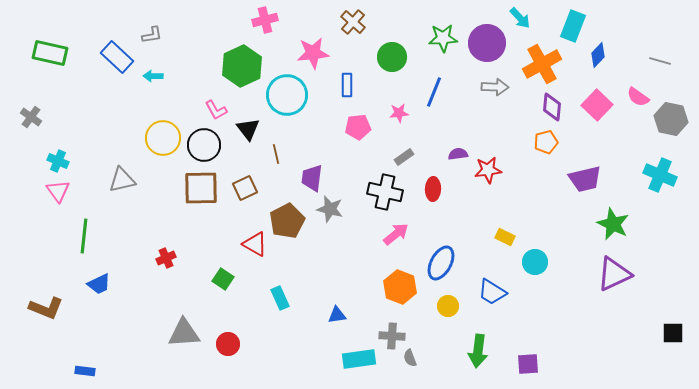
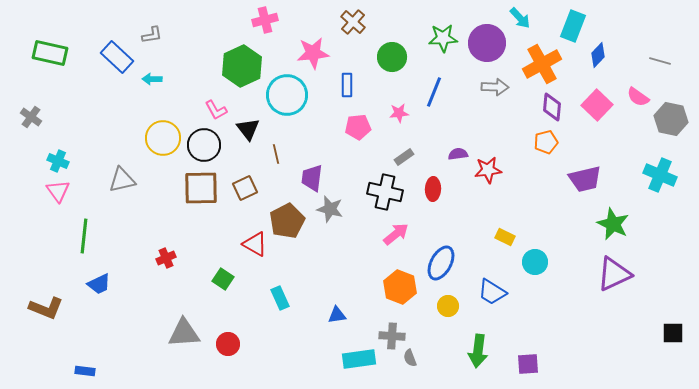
cyan arrow at (153, 76): moved 1 px left, 3 px down
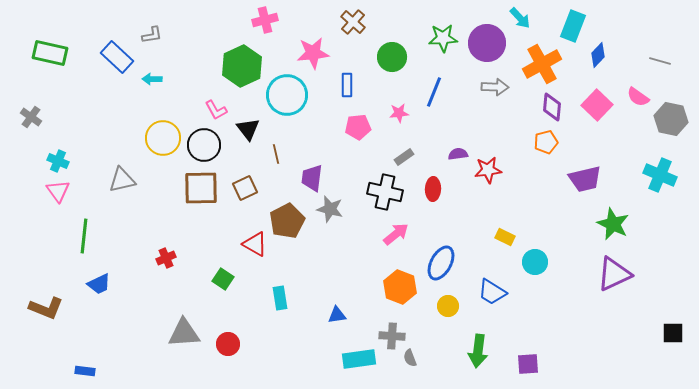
cyan rectangle at (280, 298): rotated 15 degrees clockwise
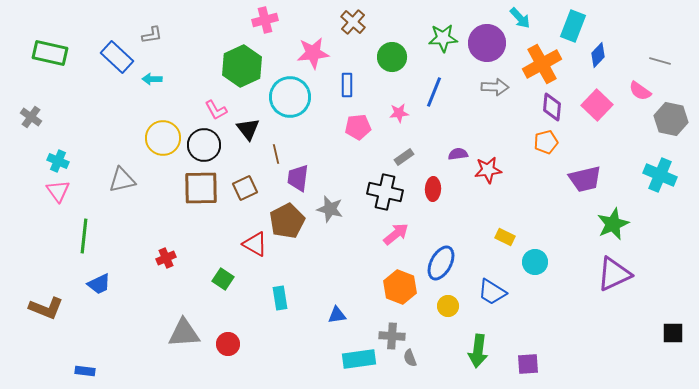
cyan circle at (287, 95): moved 3 px right, 2 px down
pink semicircle at (638, 97): moved 2 px right, 6 px up
purple trapezoid at (312, 178): moved 14 px left
green star at (613, 224): rotated 24 degrees clockwise
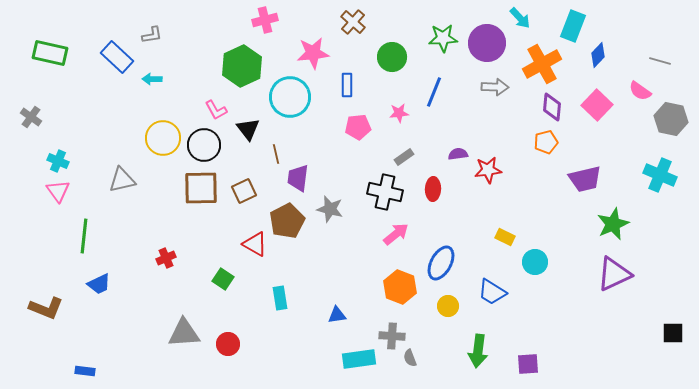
brown square at (245, 188): moved 1 px left, 3 px down
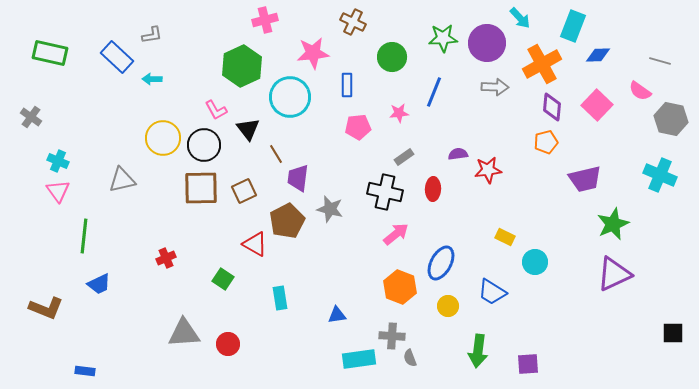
brown cross at (353, 22): rotated 15 degrees counterclockwise
blue diamond at (598, 55): rotated 45 degrees clockwise
brown line at (276, 154): rotated 18 degrees counterclockwise
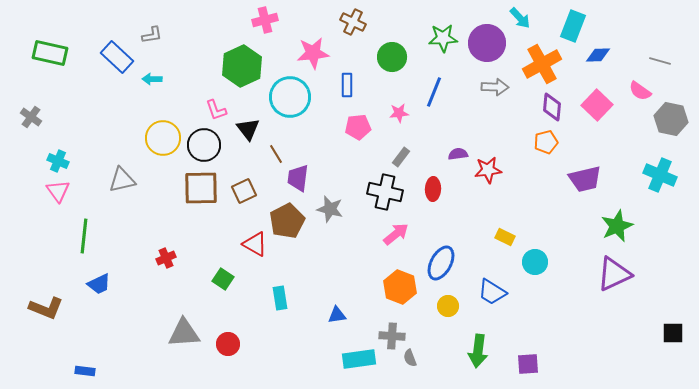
pink L-shape at (216, 110): rotated 10 degrees clockwise
gray rectangle at (404, 157): moved 3 px left; rotated 18 degrees counterclockwise
green star at (613, 224): moved 4 px right, 2 px down
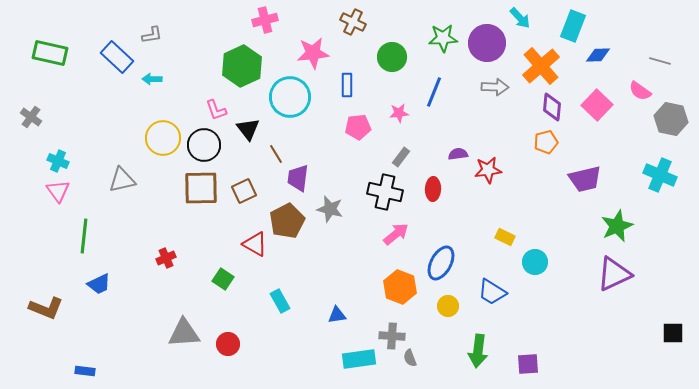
orange cross at (542, 64): moved 1 px left, 2 px down; rotated 12 degrees counterclockwise
cyan rectangle at (280, 298): moved 3 px down; rotated 20 degrees counterclockwise
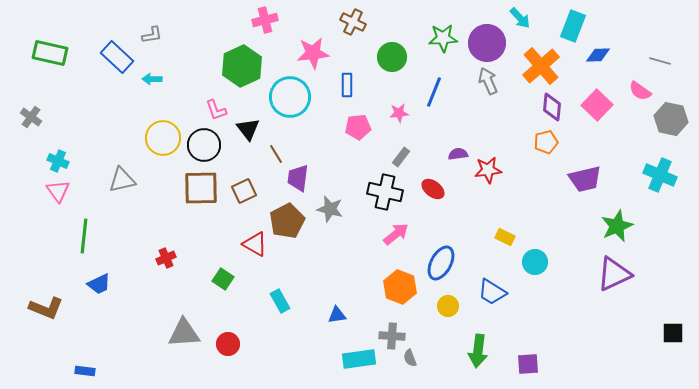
gray arrow at (495, 87): moved 7 px left, 6 px up; rotated 116 degrees counterclockwise
red ellipse at (433, 189): rotated 55 degrees counterclockwise
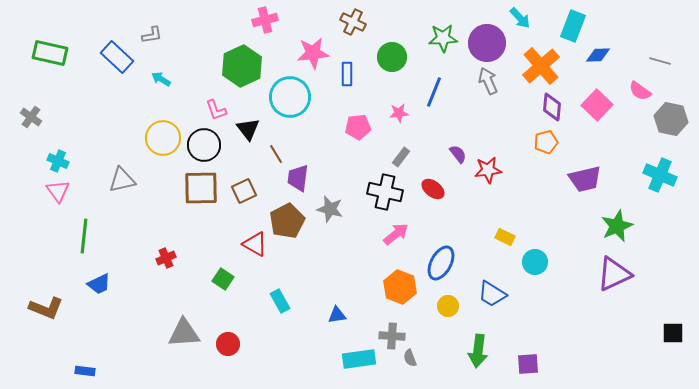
cyan arrow at (152, 79): moved 9 px right; rotated 30 degrees clockwise
blue rectangle at (347, 85): moved 11 px up
purple semicircle at (458, 154): rotated 60 degrees clockwise
blue trapezoid at (492, 292): moved 2 px down
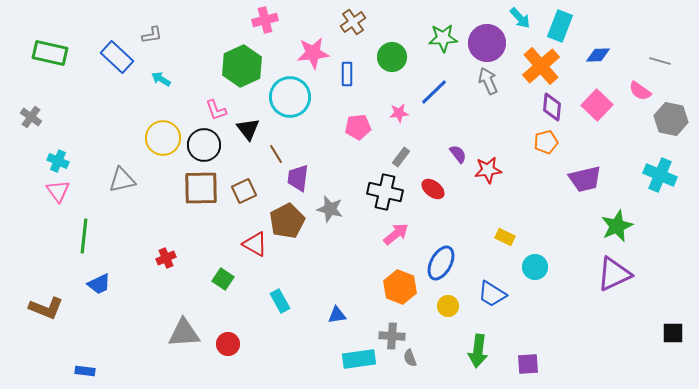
brown cross at (353, 22): rotated 30 degrees clockwise
cyan rectangle at (573, 26): moved 13 px left
blue line at (434, 92): rotated 24 degrees clockwise
cyan circle at (535, 262): moved 5 px down
